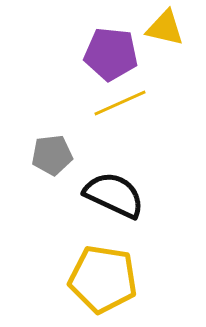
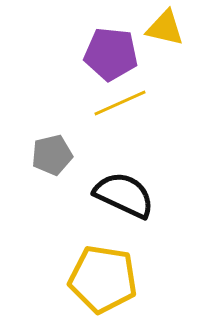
gray pentagon: rotated 6 degrees counterclockwise
black semicircle: moved 10 px right
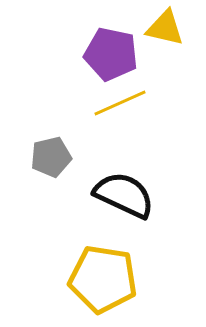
purple pentagon: rotated 6 degrees clockwise
gray pentagon: moved 1 px left, 2 px down
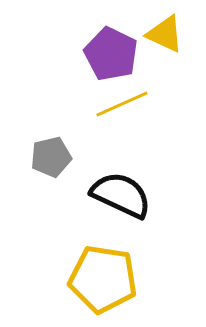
yellow triangle: moved 6 px down; rotated 12 degrees clockwise
purple pentagon: rotated 14 degrees clockwise
yellow line: moved 2 px right, 1 px down
black semicircle: moved 3 px left
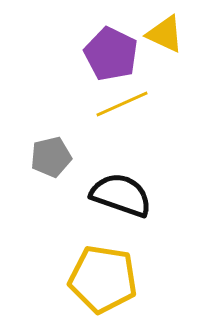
black semicircle: rotated 6 degrees counterclockwise
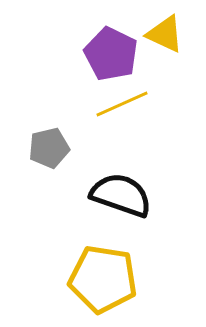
gray pentagon: moved 2 px left, 9 px up
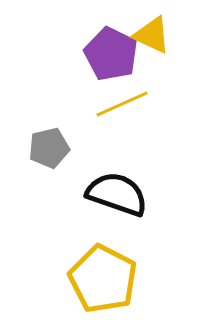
yellow triangle: moved 13 px left, 1 px down
black semicircle: moved 4 px left, 1 px up
yellow pentagon: rotated 18 degrees clockwise
